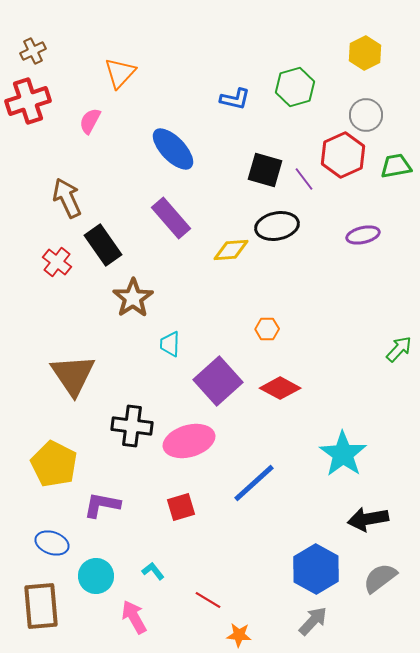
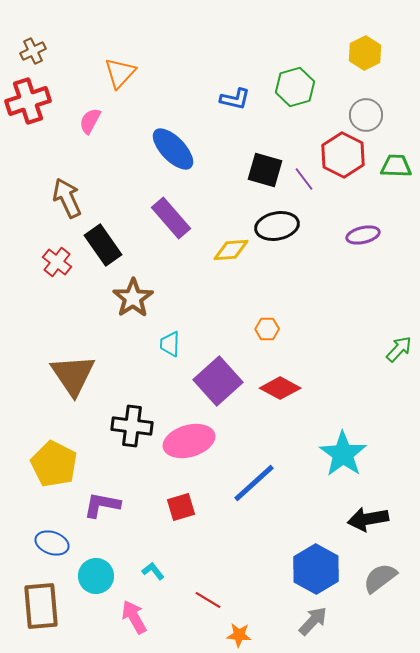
red hexagon at (343, 155): rotated 9 degrees counterclockwise
green trapezoid at (396, 166): rotated 12 degrees clockwise
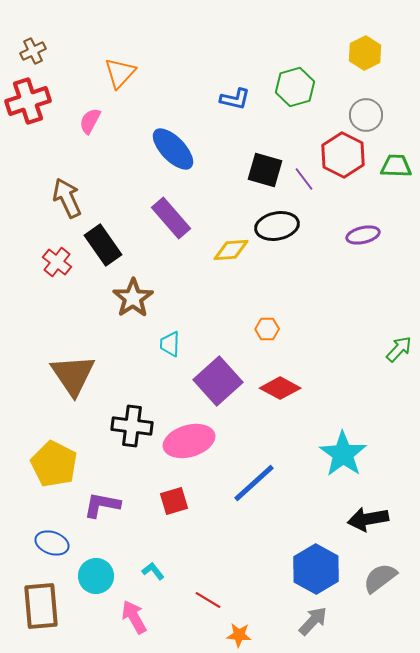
red square at (181, 507): moved 7 px left, 6 px up
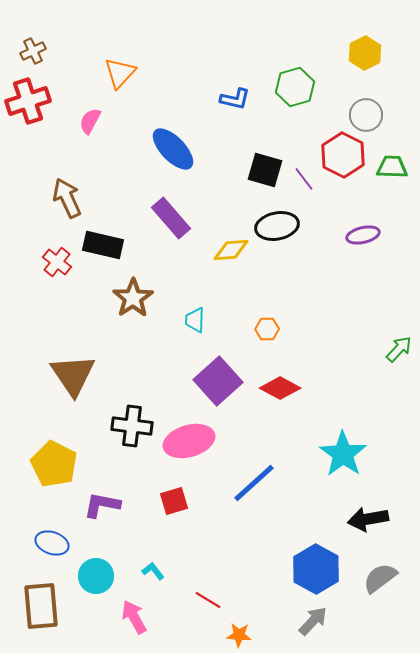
green trapezoid at (396, 166): moved 4 px left, 1 px down
black rectangle at (103, 245): rotated 42 degrees counterclockwise
cyan trapezoid at (170, 344): moved 25 px right, 24 px up
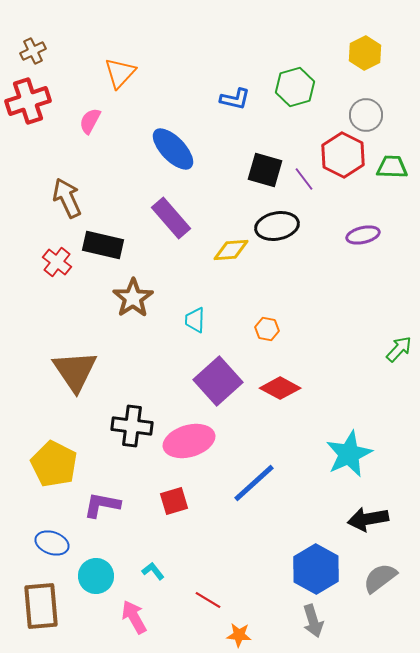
orange hexagon at (267, 329): rotated 10 degrees clockwise
brown triangle at (73, 375): moved 2 px right, 4 px up
cyan star at (343, 454): moved 6 px right; rotated 12 degrees clockwise
gray arrow at (313, 621): rotated 120 degrees clockwise
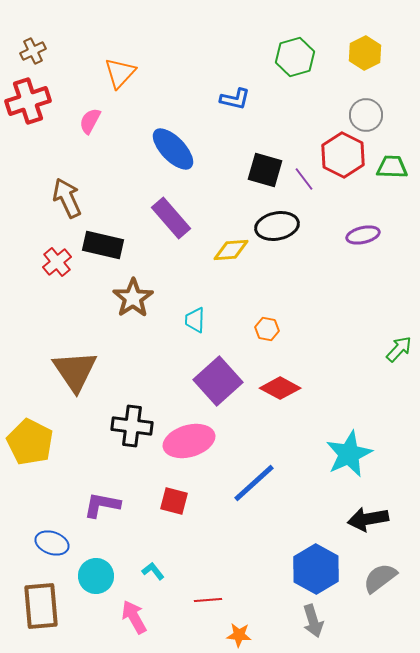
green hexagon at (295, 87): moved 30 px up
red cross at (57, 262): rotated 12 degrees clockwise
yellow pentagon at (54, 464): moved 24 px left, 22 px up
red square at (174, 501): rotated 32 degrees clockwise
red line at (208, 600): rotated 36 degrees counterclockwise
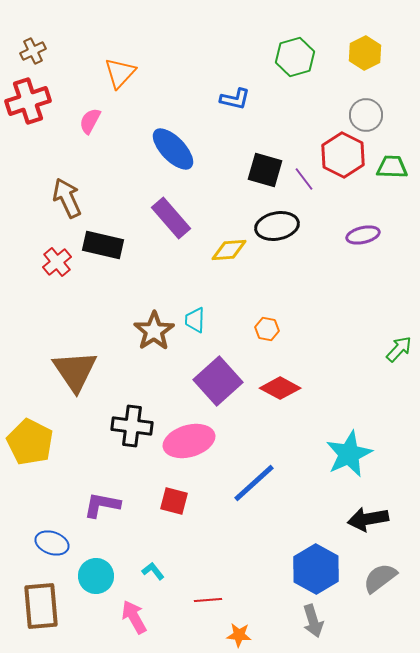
yellow diamond at (231, 250): moved 2 px left
brown star at (133, 298): moved 21 px right, 33 px down
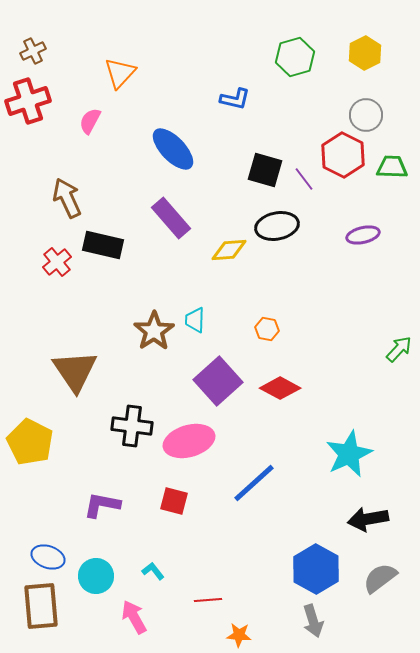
blue ellipse at (52, 543): moved 4 px left, 14 px down
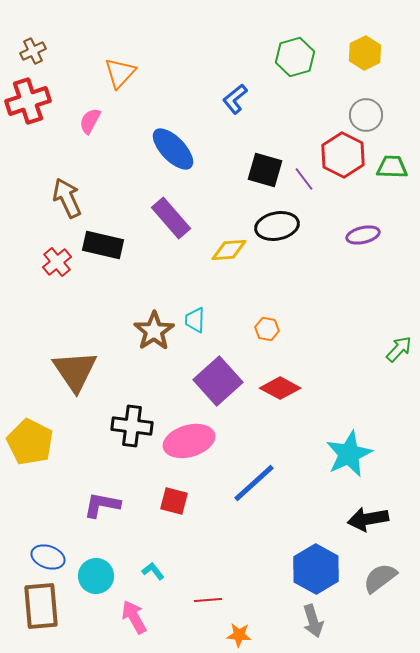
blue L-shape at (235, 99): rotated 128 degrees clockwise
